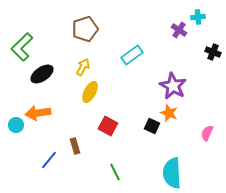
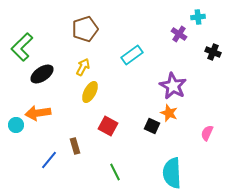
purple cross: moved 4 px down
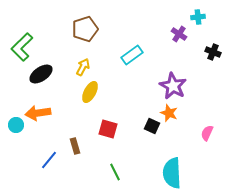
black ellipse: moved 1 px left
red square: moved 3 px down; rotated 12 degrees counterclockwise
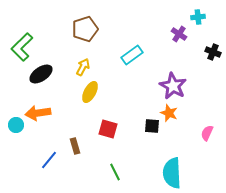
black square: rotated 21 degrees counterclockwise
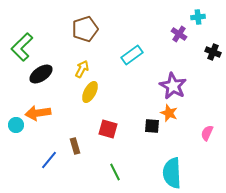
yellow arrow: moved 1 px left, 2 px down
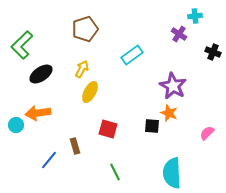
cyan cross: moved 3 px left, 1 px up
green L-shape: moved 2 px up
pink semicircle: rotated 21 degrees clockwise
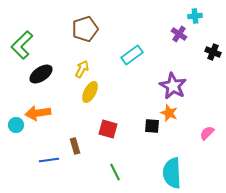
blue line: rotated 42 degrees clockwise
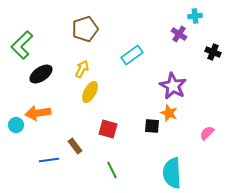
brown rectangle: rotated 21 degrees counterclockwise
green line: moved 3 px left, 2 px up
